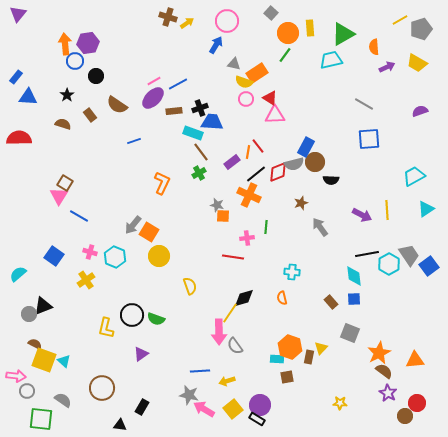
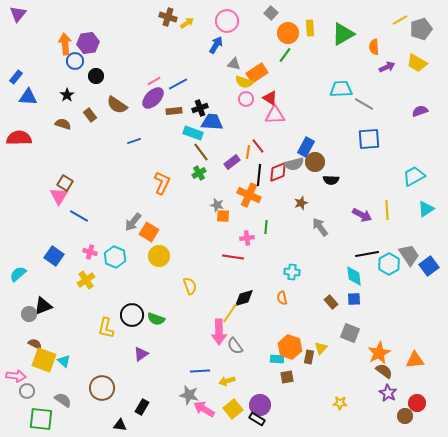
cyan trapezoid at (331, 60): moved 10 px right, 29 px down; rotated 10 degrees clockwise
black line at (256, 174): moved 3 px right, 1 px down; rotated 45 degrees counterclockwise
gray arrow at (133, 225): moved 3 px up
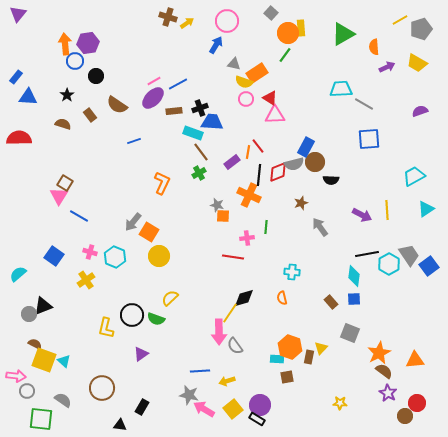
yellow rectangle at (310, 28): moved 9 px left
cyan diamond at (354, 276): rotated 15 degrees clockwise
yellow semicircle at (190, 286): moved 20 px left, 12 px down; rotated 114 degrees counterclockwise
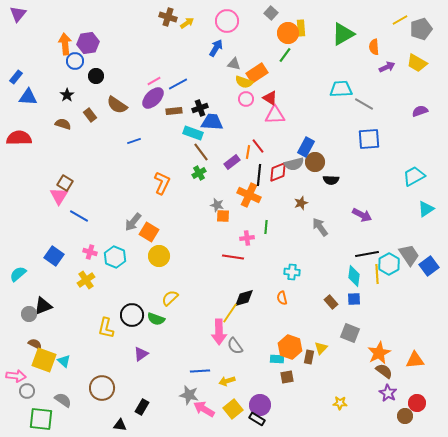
blue arrow at (216, 45): moved 3 px down
yellow line at (387, 210): moved 10 px left, 64 px down
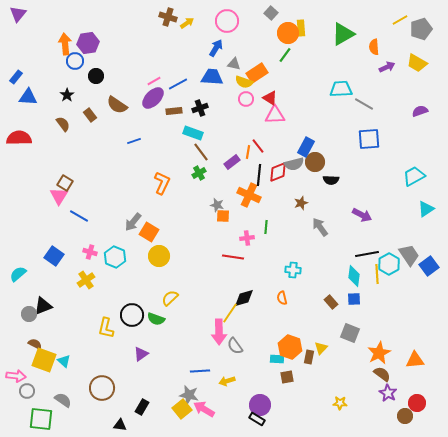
blue trapezoid at (212, 122): moved 45 px up
brown semicircle at (63, 124): rotated 35 degrees clockwise
cyan cross at (292, 272): moved 1 px right, 2 px up
brown semicircle at (384, 371): moved 2 px left, 3 px down
yellow square at (233, 409): moved 51 px left
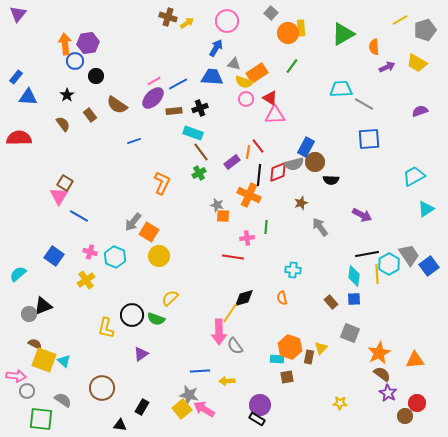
gray pentagon at (421, 29): moved 4 px right, 1 px down
green line at (285, 55): moved 7 px right, 11 px down
yellow arrow at (227, 381): rotated 14 degrees clockwise
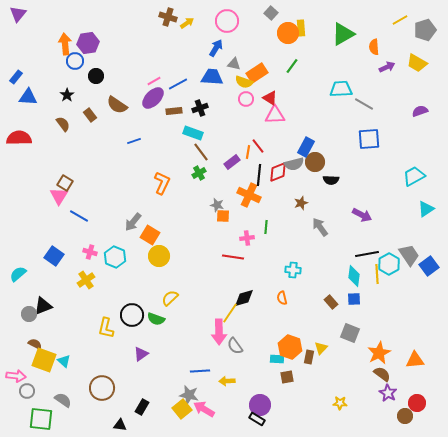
orange square at (149, 232): moved 1 px right, 3 px down
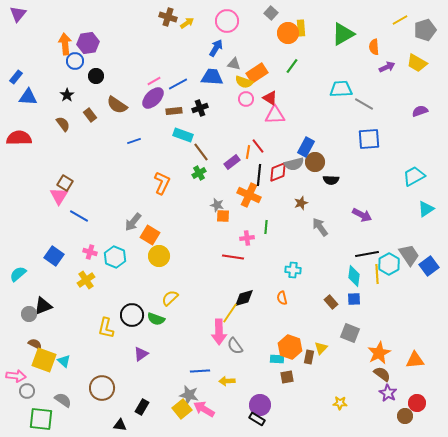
cyan rectangle at (193, 133): moved 10 px left, 2 px down
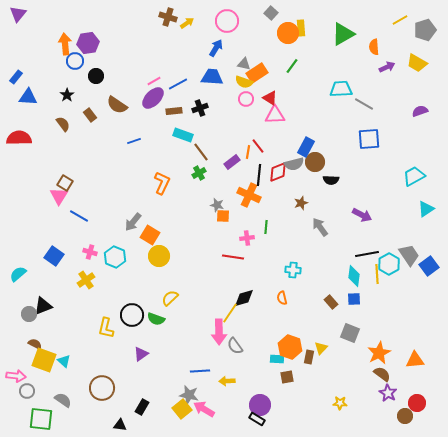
gray triangle at (234, 64): moved 10 px right
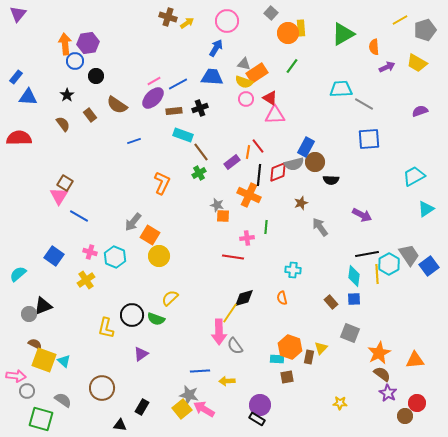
green square at (41, 419): rotated 10 degrees clockwise
